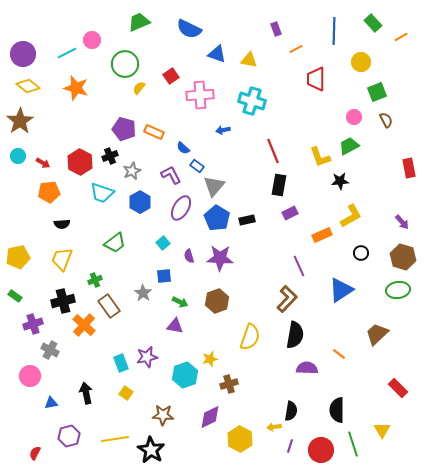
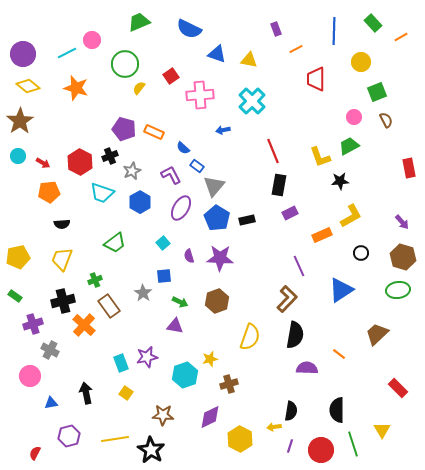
cyan cross at (252, 101): rotated 28 degrees clockwise
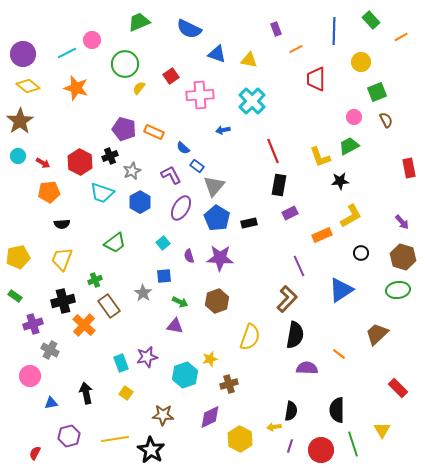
green rectangle at (373, 23): moved 2 px left, 3 px up
black rectangle at (247, 220): moved 2 px right, 3 px down
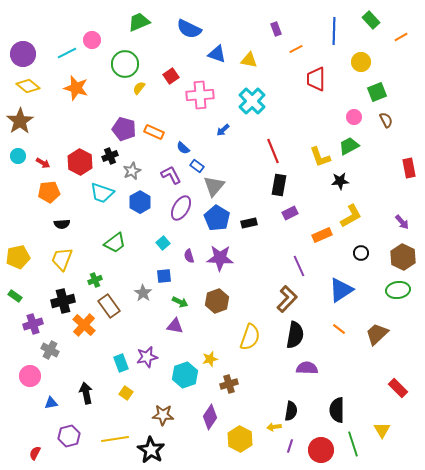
blue arrow at (223, 130): rotated 32 degrees counterclockwise
brown hexagon at (403, 257): rotated 10 degrees clockwise
orange line at (339, 354): moved 25 px up
purple diamond at (210, 417): rotated 30 degrees counterclockwise
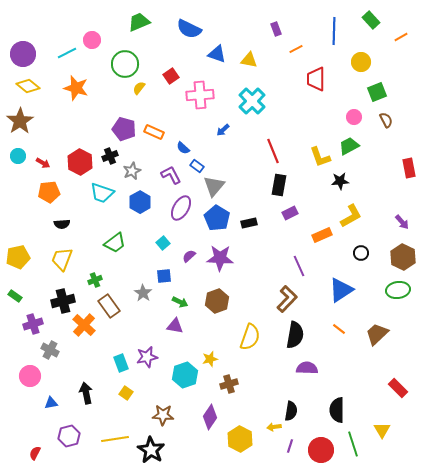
purple semicircle at (189, 256): rotated 64 degrees clockwise
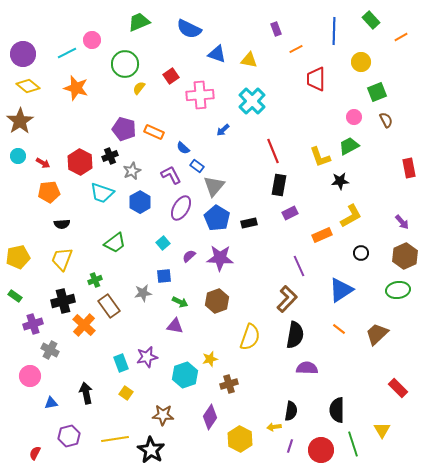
brown hexagon at (403, 257): moved 2 px right, 1 px up; rotated 10 degrees clockwise
gray star at (143, 293): rotated 30 degrees clockwise
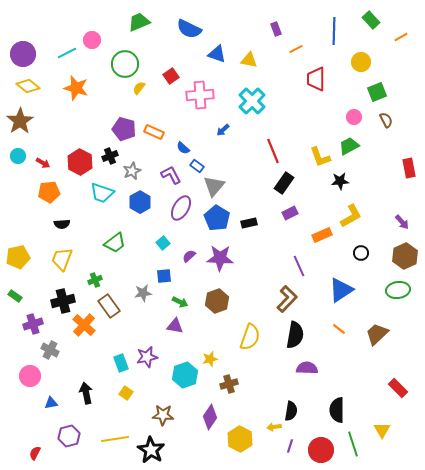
black rectangle at (279, 185): moved 5 px right, 2 px up; rotated 25 degrees clockwise
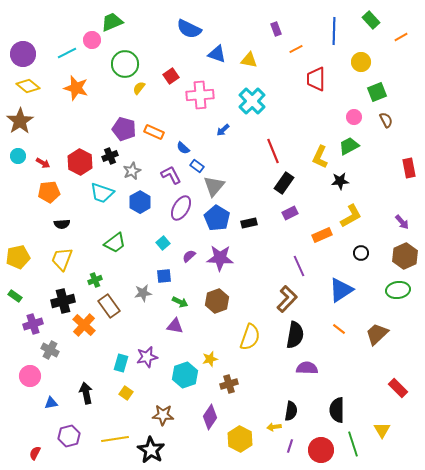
green trapezoid at (139, 22): moved 27 px left
yellow L-shape at (320, 157): rotated 45 degrees clockwise
cyan rectangle at (121, 363): rotated 36 degrees clockwise
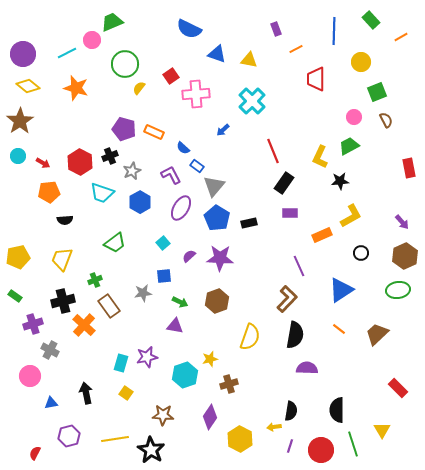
pink cross at (200, 95): moved 4 px left, 1 px up
purple rectangle at (290, 213): rotated 28 degrees clockwise
black semicircle at (62, 224): moved 3 px right, 4 px up
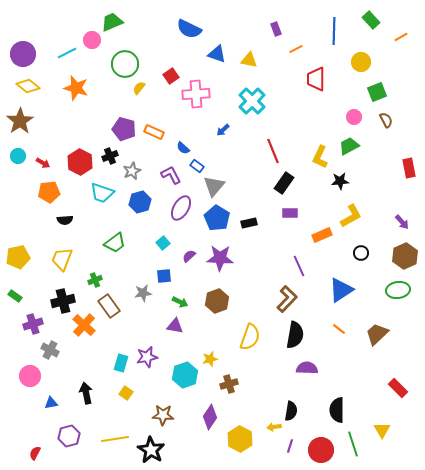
blue hexagon at (140, 202): rotated 15 degrees clockwise
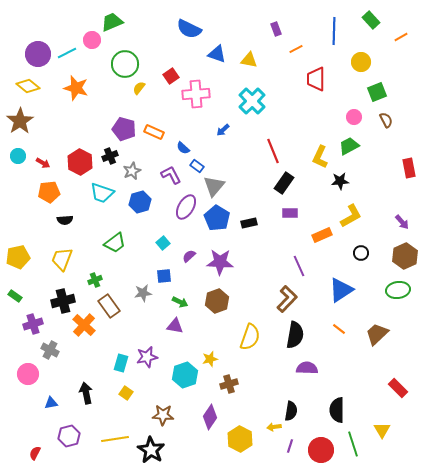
purple circle at (23, 54): moved 15 px right
purple ellipse at (181, 208): moved 5 px right, 1 px up
purple star at (220, 258): moved 4 px down
pink circle at (30, 376): moved 2 px left, 2 px up
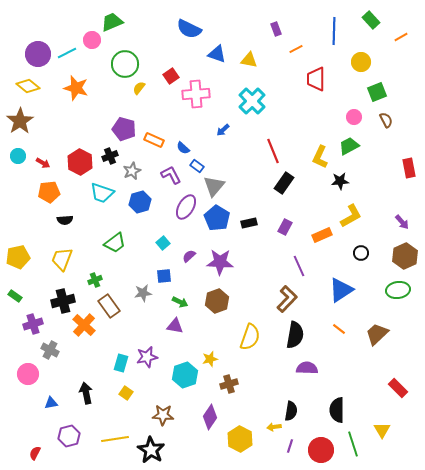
orange rectangle at (154, 132): moved 8 px down
purple rectangle at (290, 213): moved 5 px left, 14 px down; rotated 63 degrees counterclockwise
